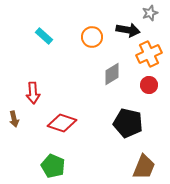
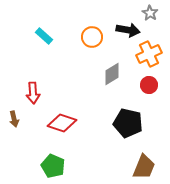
gray star: rotated 21 degrees counterclockwise
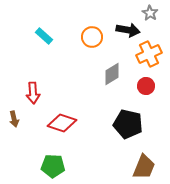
red circle: moved 3 px left, 1 px down
black pentagon: moved 1 px down
green pentagon: rotated 20 degrees counterclockwise
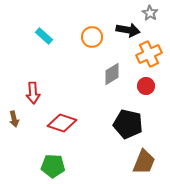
brown trapezoid: moved 5 px up
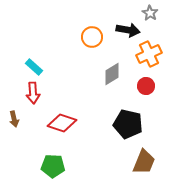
cyan rectangle: moved 10 px left, 31 px down
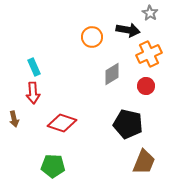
cyan rectangle: rotated 24 degrees clockwise
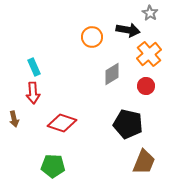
orange cross: rotated 15 degrees counterclockwise
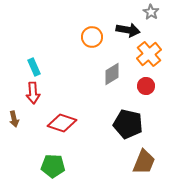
gray star: moved 1 px right, 1 px up
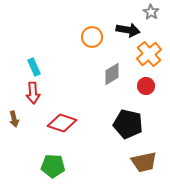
brown trapezoid: rotated 56 degrees clockwise
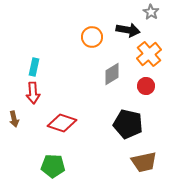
cyan rectangle: rotated 36 degrees clockwise
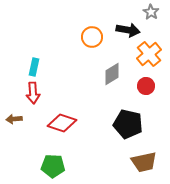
brown arrow: rotated 98 degrees clockwise
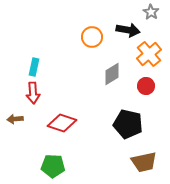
brown arrow: moved 1 px right
